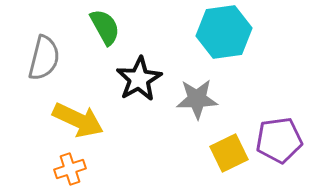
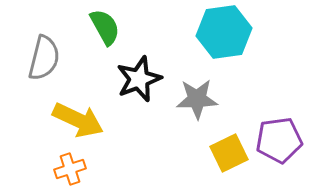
black star: rotated 9 degrees clockwise
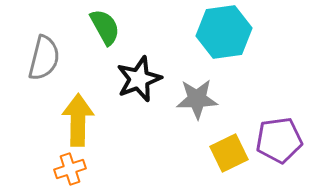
yellow arrow: rotated 114 degrees counterclockwise
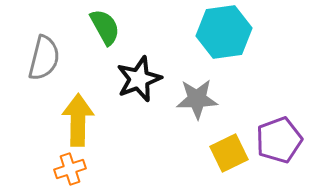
purple pentagon: rotated 12 degrees counterclockwise
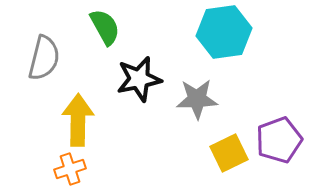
black star: rotated 9 degrees clockwise
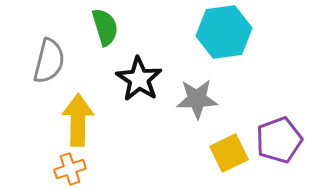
green semicircle: rotated 12 degrees clockwise
gray semicircle: moved 5 px right, 3 px down
black star: rotated 27 degrees counterclockwise
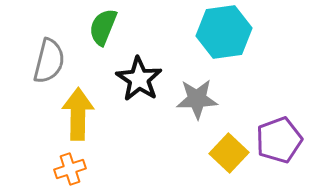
green semicircle: moved 2 px left; rotated 141 degrees counterclockwise
yellow arrow: moved 6 px up
yellow square: rotated 21 degrees counterclockwise
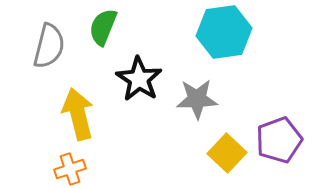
gray semicircle: moved 15 px up
yellow arrow: rotated 15 degrees counterclockwise
yellow square: moved 2 px left
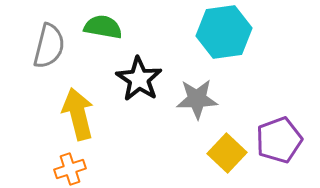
green semicircle: rotated 78 degrees clockwise
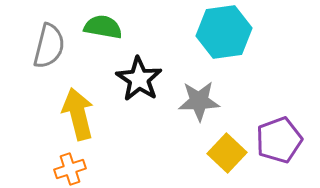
gray star: moved 2 px right, 2 px down
